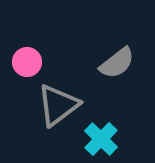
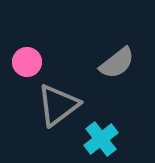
cyan cross: rotated 8 degrees clockwise
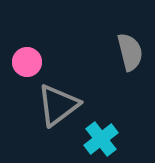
gray semicircle: moved 13 px right, 11 px up; rotated 66 degrees counterclockwise
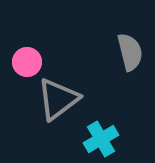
gray triangle: moved 6 px up
cyan cross: rotated 8 degrees clockwise
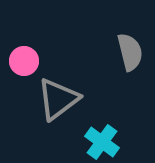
pink circle: moved 3 px left, 1 px up
cyan cross: moved 1 px right, 3 px down; rotated 24 degrees counterclockwise
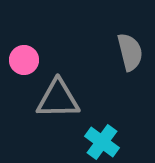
pink circle: moved 1 px up
gray triangle: rotated 36 degrees clockwise
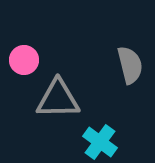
gray semicircle: moved 13 px down
cyan cross: moved 2 px left
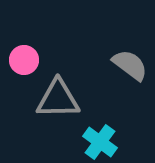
gray semicircle: rotated 39 degrees counterclockwise
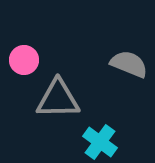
gray semicircle: moved 1 px left, 1 px up; rotated 15 degrees counterclockwise
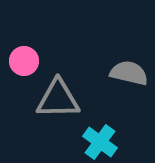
pink circle: moved 1 px down
gray semicircle: moved 9 px down; rotated 9 degrees counterclockwise
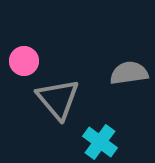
gray semicircle: rotated 21 degrees counterclockwise
gray triangle: rotated 51 degrees clockwise
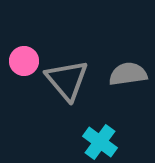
gray semicircle: moved 1 px left, 1 px down
gray triangle: moved 9 px right, 19 px up
